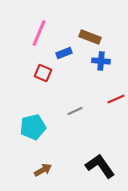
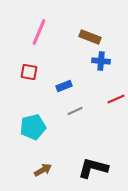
pink line: moved 1 px up
blue rectangle: moved 33 px down
red square: moved 14 px left, 1 px up; rotated 12 degrees counterclockwise
black L-shape: moved 7 px left, 2 px down; rotated 40 degrees counterclockwise
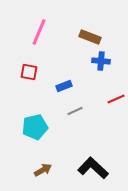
cyan pentagon: moved 2 px right
black L-shape: rotated 28 degrees clockwise
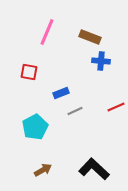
pink line: moved 8 px right
blue rectangle: moved 3 px left, 7 px down
red line: moved 8 px down
cyan pentagon: rotated 15 degrees counterclockwise
black L-shape: moved 1 px right, 1 px down
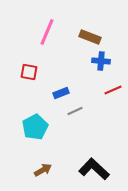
red line: moved 3 px left, 17 px up
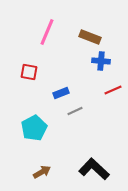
cyan pentagon: moved 1 px left, 1 px down
brown arrow: moved 1 px left, 2 px down
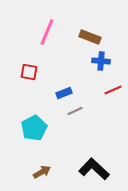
blue rectangle: moved 3 px right
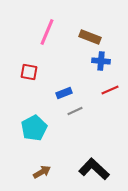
red line: moved 3 px left
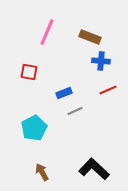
red line: moved 2 px left
brown arrow: rotated 90 degrees counterclockwise
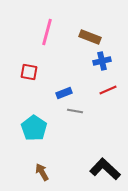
pink line: rotated 8 degrees counterclockwise
blue cross: moved 1 px right; rotated 18 degrees counterclockwise
gray line: rotated 35 degrees clockwise
cyan pentagon: rotated 10 degrees counterclockwise
black L-shape: moved 11 px right
